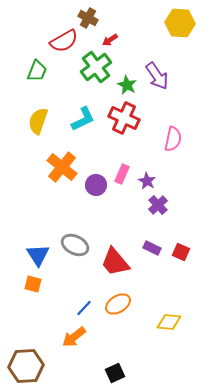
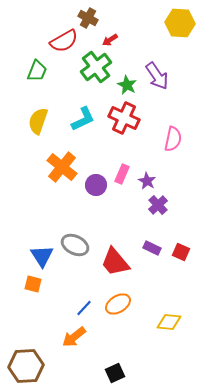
blue triangle: moved 4 px right, 1 px down
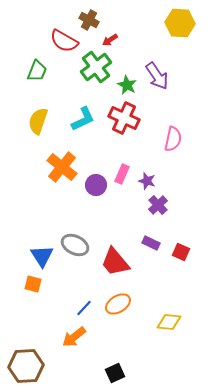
brown cross: moved 1 px right, 2 px down
red semicircle: rotated 60 degrees clockwise
purple star: rotated 12 degrees counterclockwise
purple rectangle: moved 1 px left, 5 px up
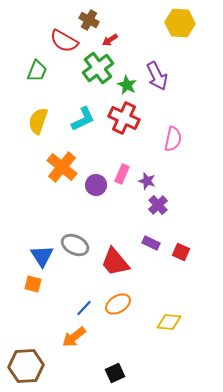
green cross: moved 2 px right, 1 px down
purple arrow: rotated 8 degrees clockwise
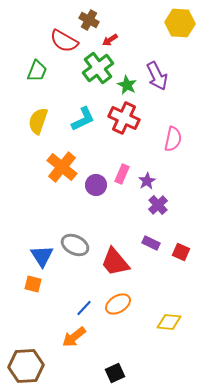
purple star: rotated 24 degrees clockwise
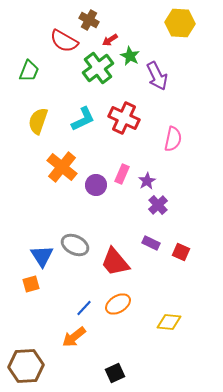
green trapezoid: moved 8 px left
green star: moved 3 px right, 29 px up
orange square: moved 2 px left; rotated 30 degrees counterclockwise
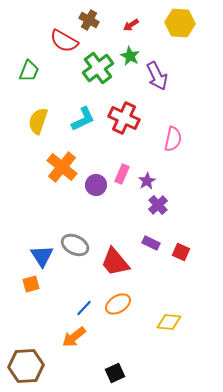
red arrow: moved 21 px right, 15 px up
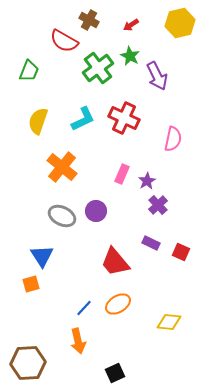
yellow hexagon: rotated 16 degrees counterclockwise
purple circle: moved 26 px down
gray ellipse: moved 13 px left, 29 px up
orange arrow: moved 4 px right, 4 px down; rotated 65 degrees counterclockwise
brown hexagon: moved 2 px right, 3 px up
